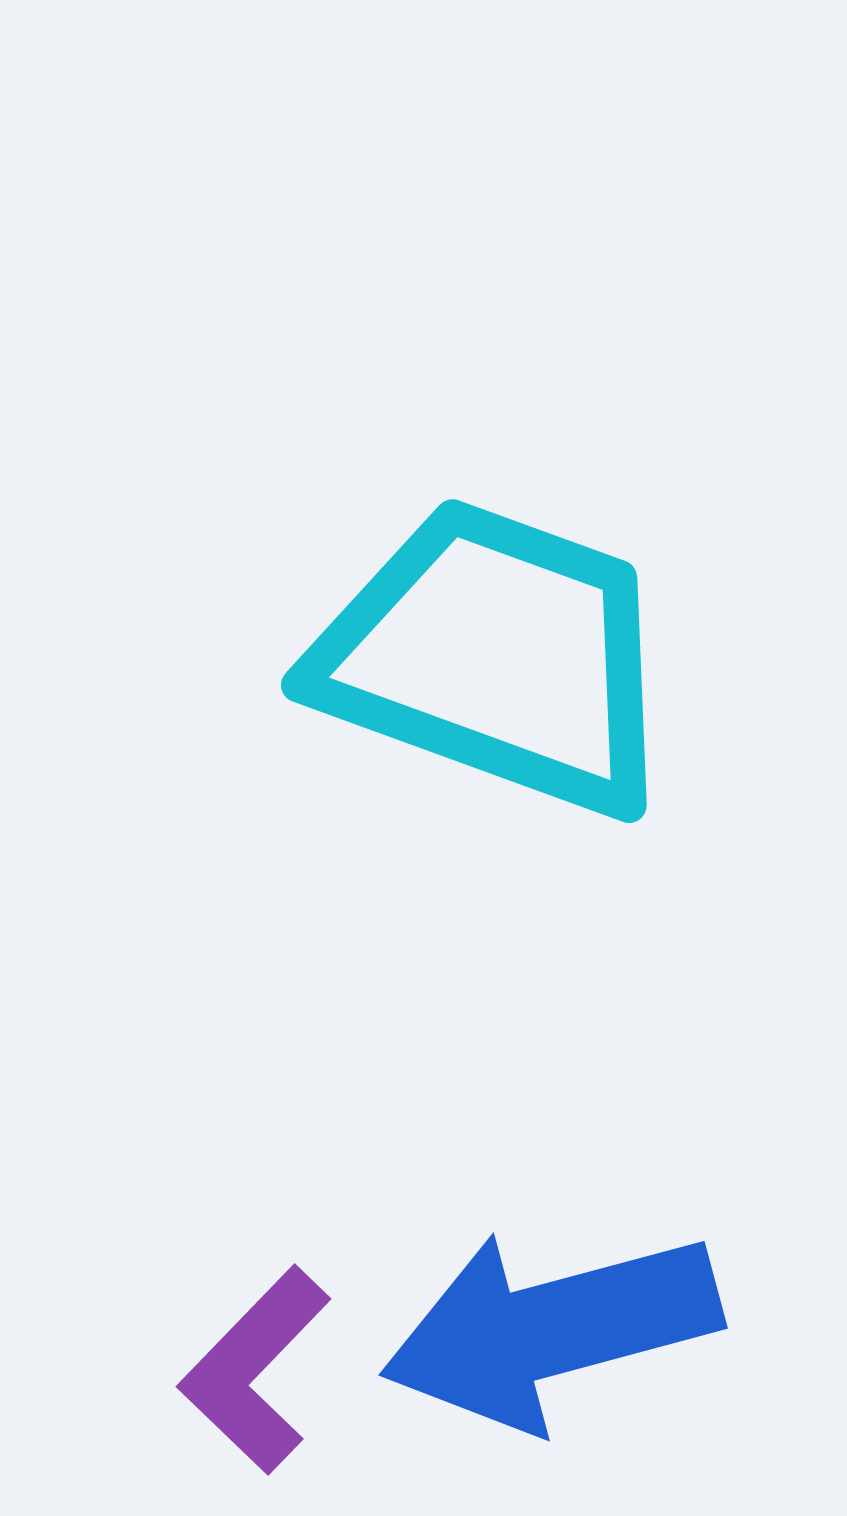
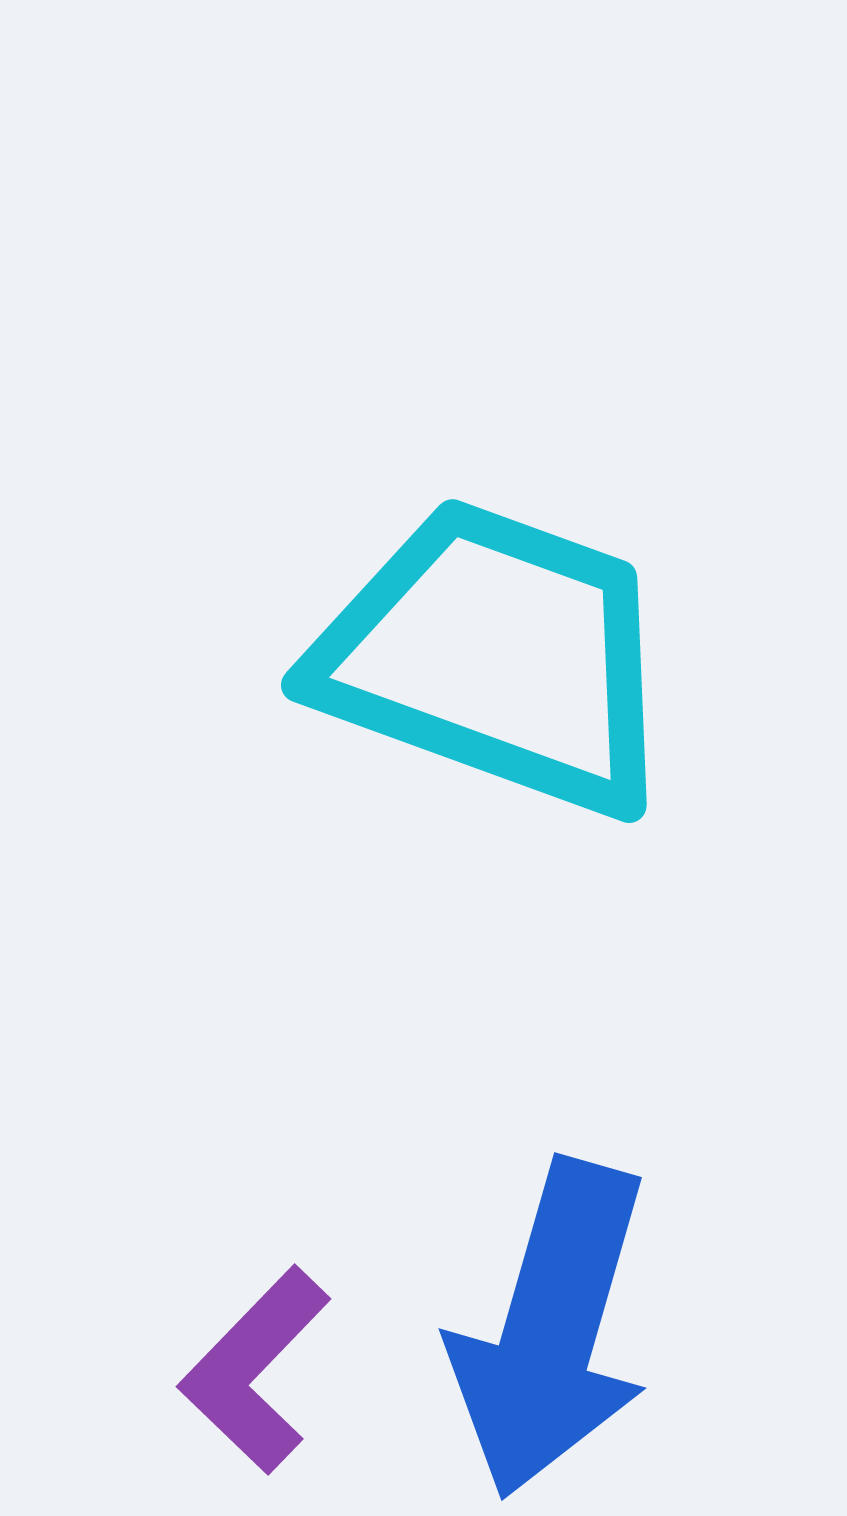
blue arrow: rotated 59 degrees counterclockwise
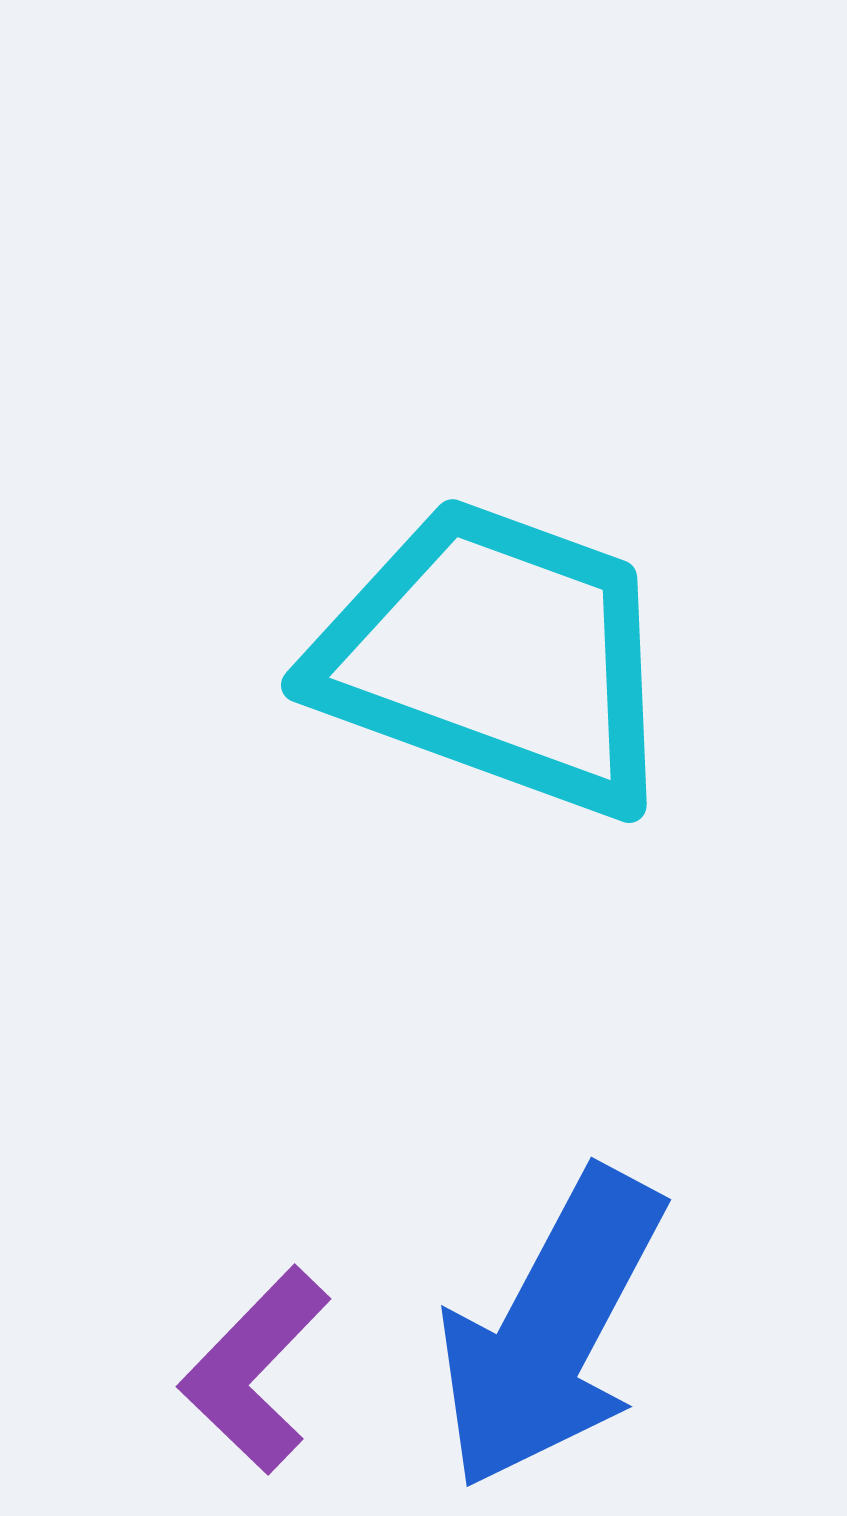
blue arrow: rotated 12 degrees clockwise
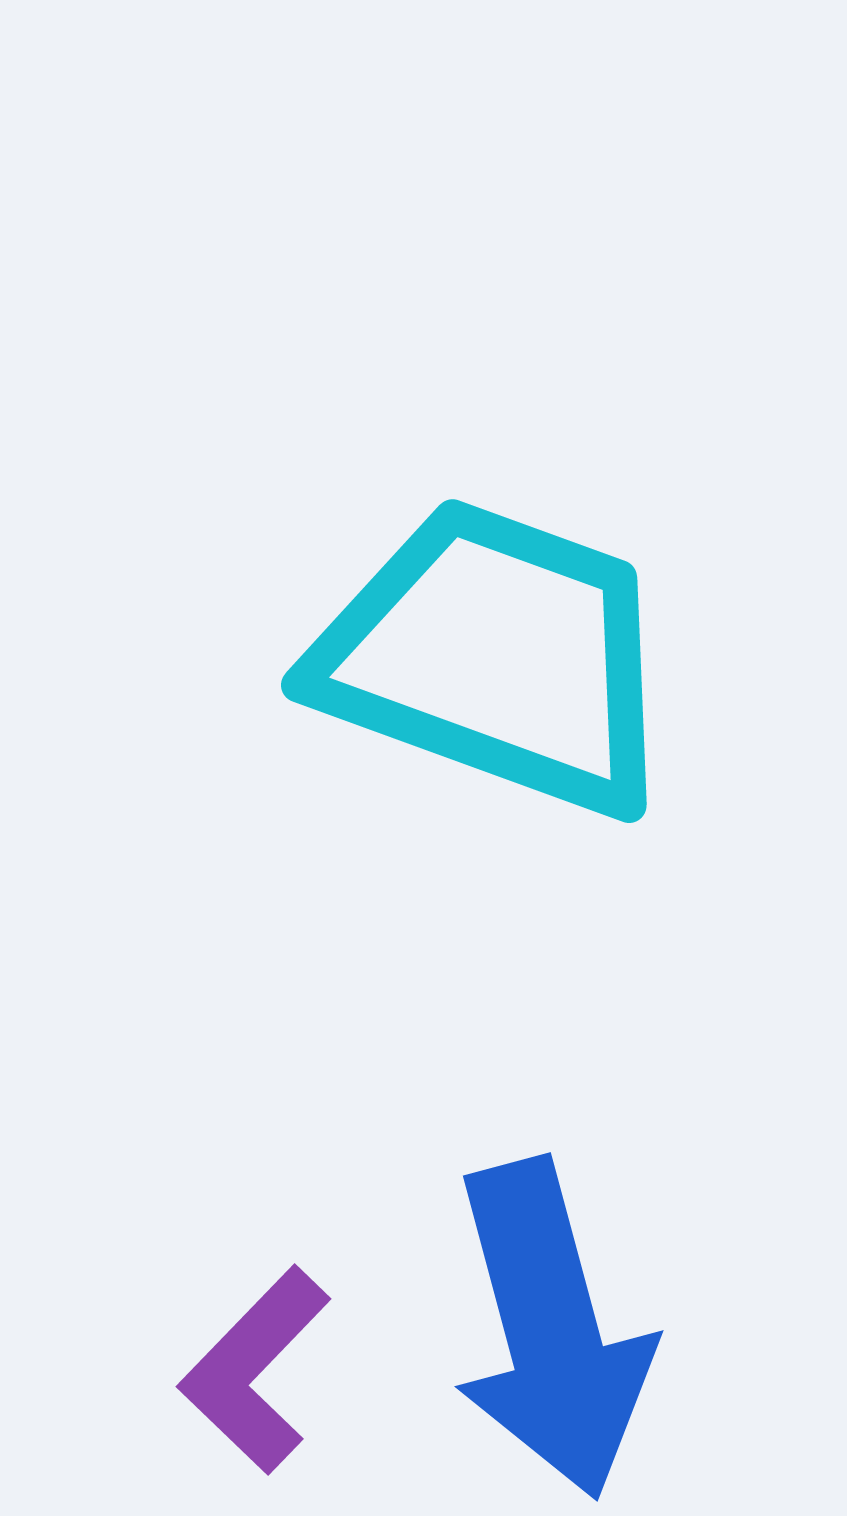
blue arrow: rotated 43 degrees counterclockwise
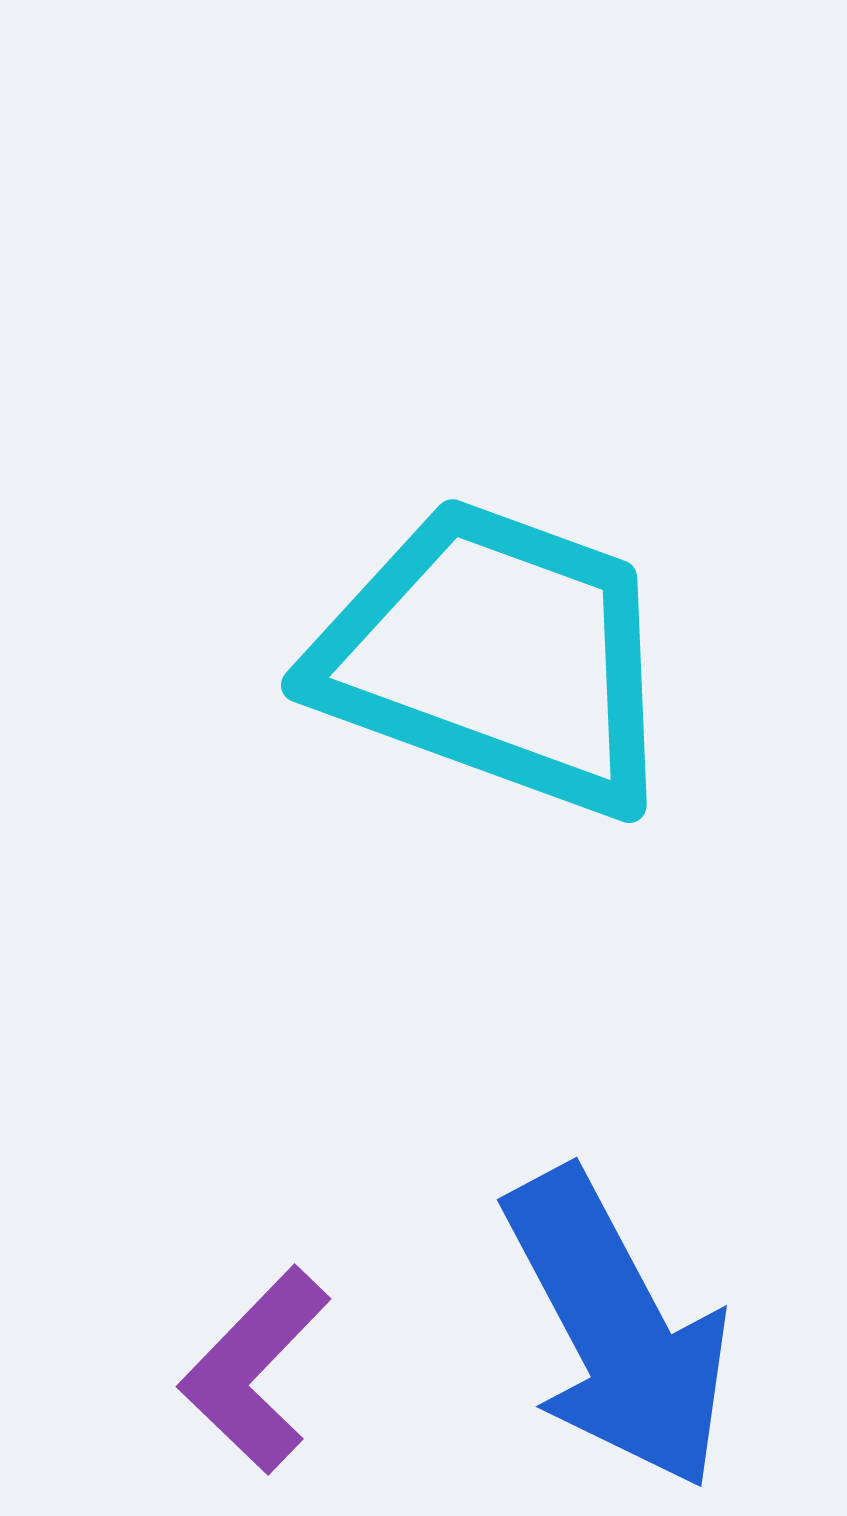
blue arrow: moved 66 px right; rotated 13 degrees counterclockwise
